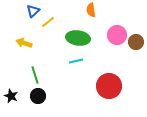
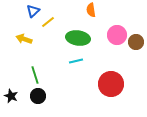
yellow arrow: moved 4 px up
red circle: moved 2 px right, 2 px up
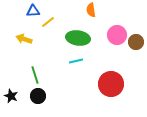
blue triangle: rotated 40 degrees clockwise
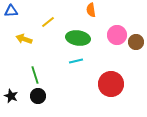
blue triangle: moved 22 px left
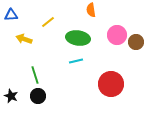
blue triangle: moved 4 px down
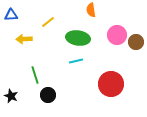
yellow arrow: rotated 21 degrees counterclockwise
black circle: moved 10 px right, 1 px up
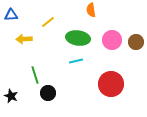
pink circle: moved 5 px left, 5 px down
black circle: moved 2 px up
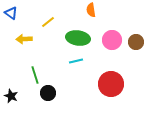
blue triangle: moved 2 px up; rotated 40 degrees clockwise
